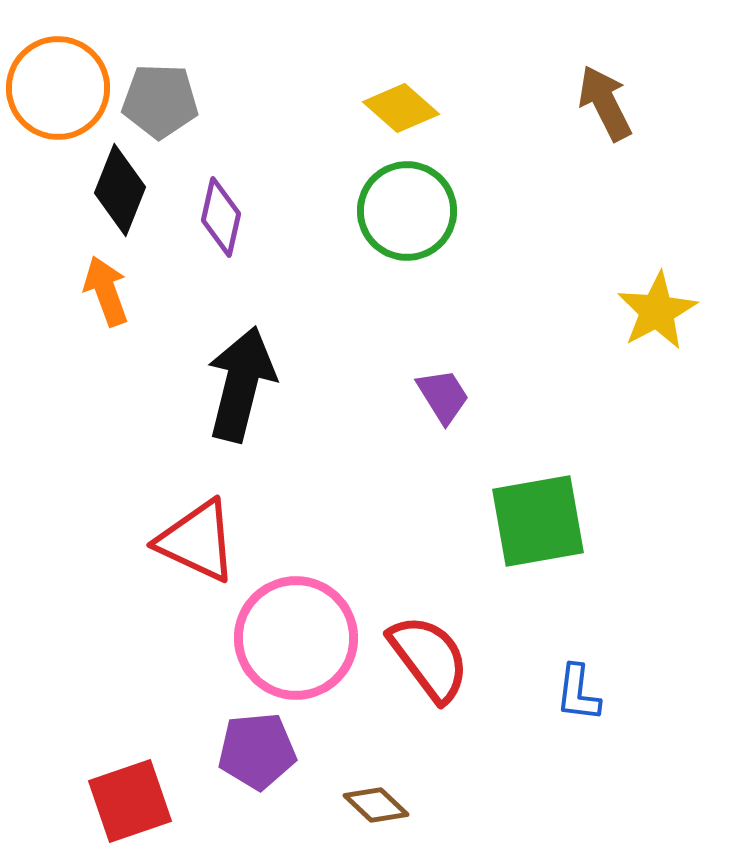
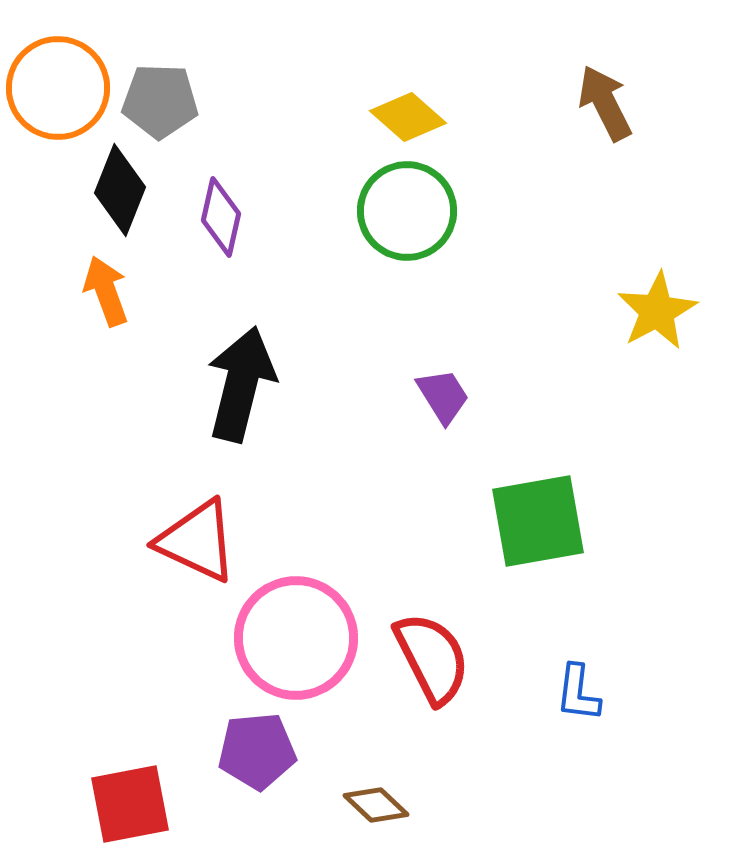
yellow diamond: moved 7 px right, 9 px down
red semicircle: moved 3 px right; rotated 10 degrees clockwise
red square: moved 3 px down; rotated 8 degrees clockwise
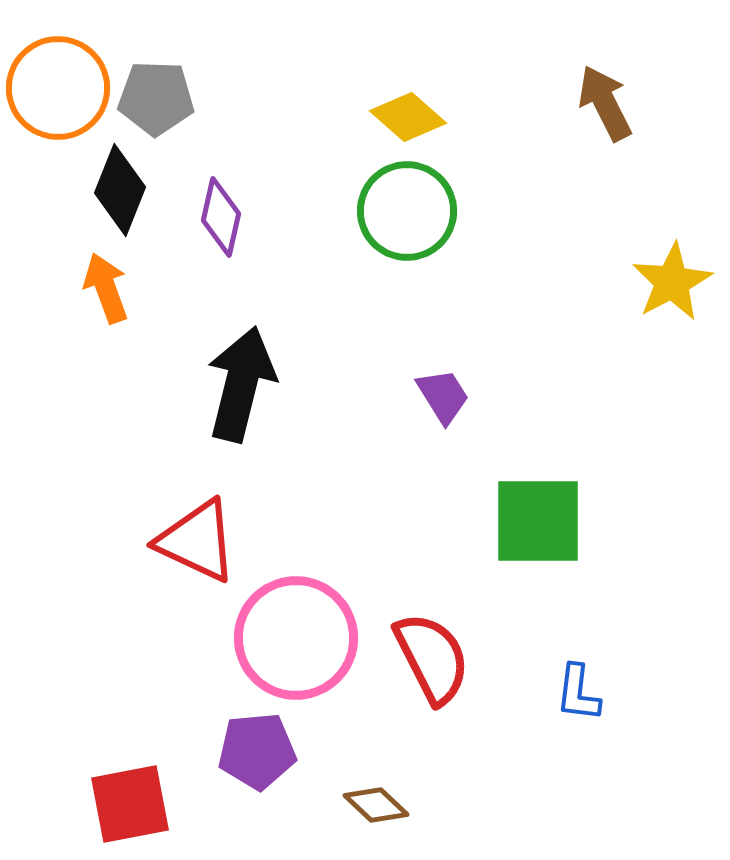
gray pentagon: moved 4 px left, 3 px up
orange arrow: moved 3 px up
yellow star: moved 15 px right, 29 px up
green square: rotated 10 degrees clockwise
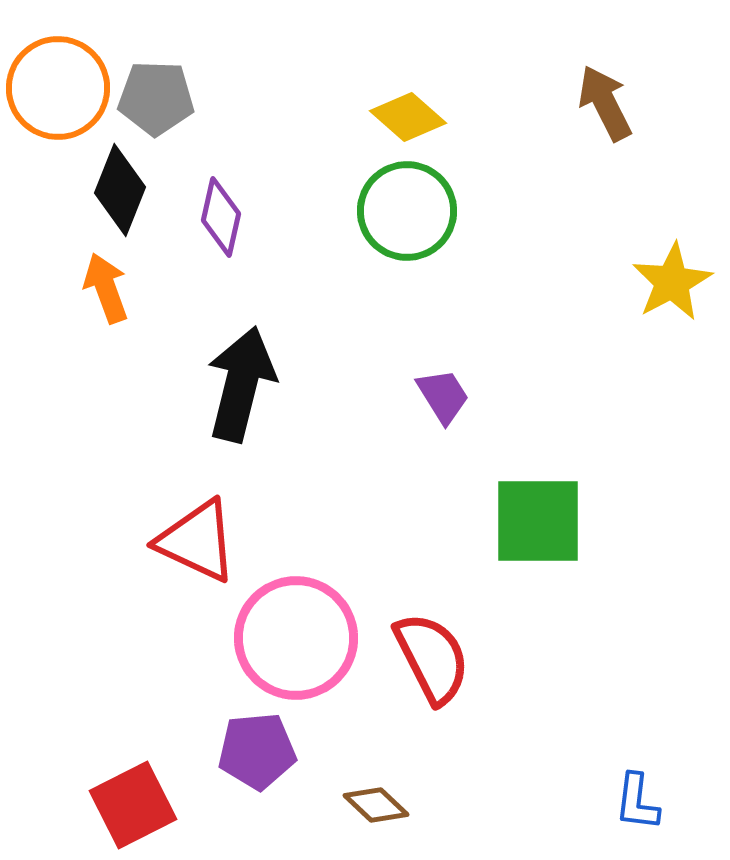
blue L-shape: moved 59 px right, 109 px down
red square: moved 3 px right, 1 px down; rotated 16 degrees counterclockwise
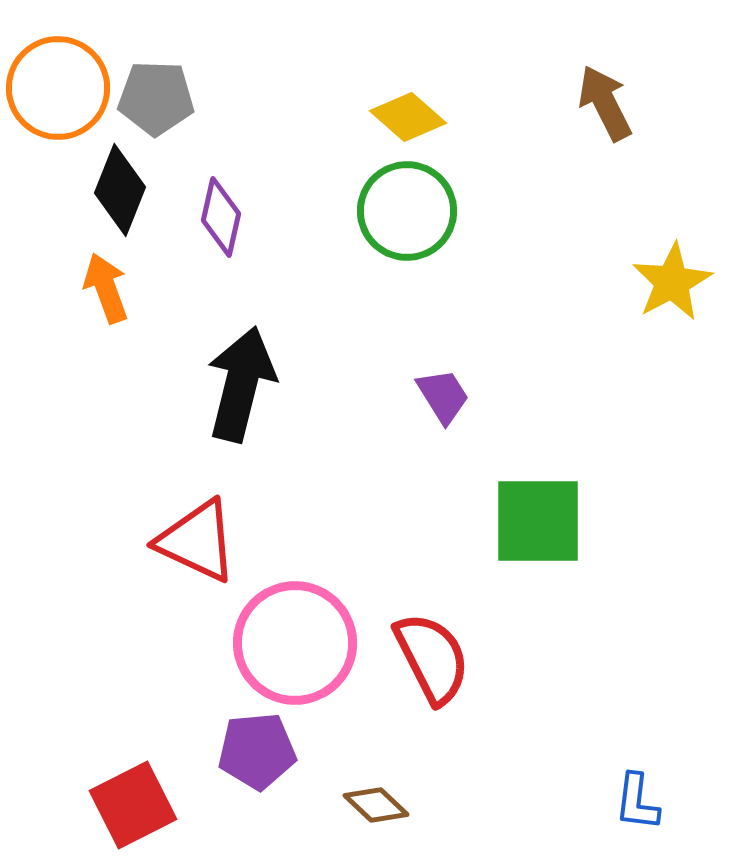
pink circle: moved 1 px left, 5 px down
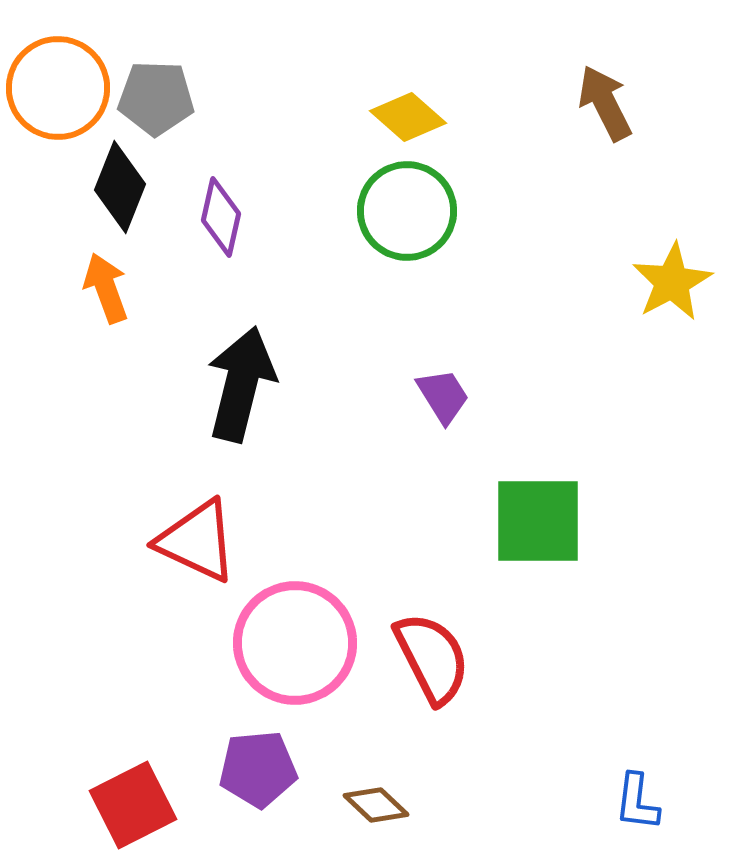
black diamond: moved 3 px up
purple pentagon: moved 1 px right, 18 px down
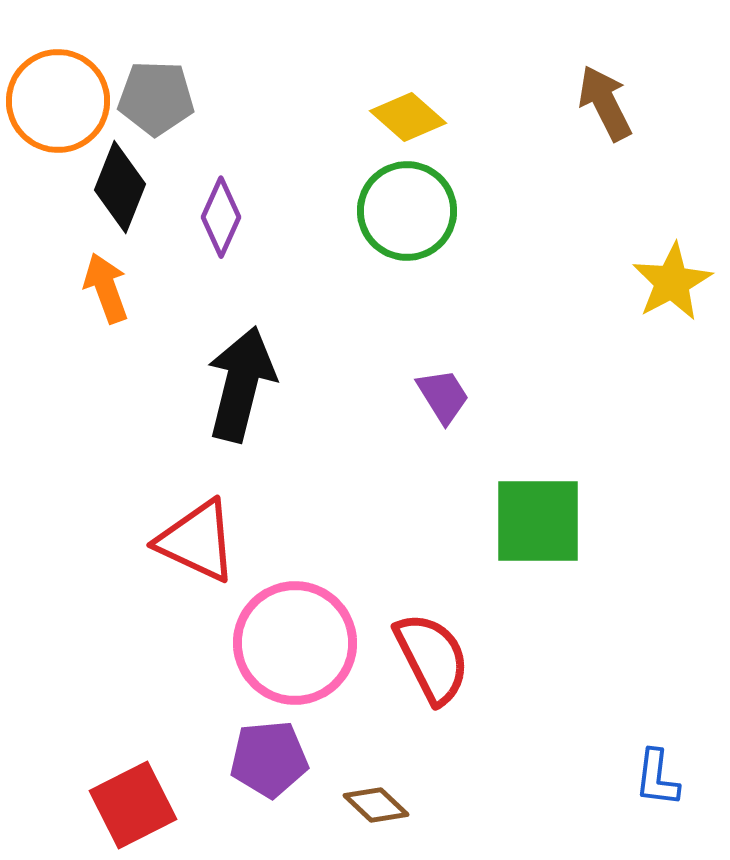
orange circle: moved 13 px down
purple diamond: rotated 12 degrees clockwise
purple pentagon: moved 11 px right, 10 px up
blue L-shape: moved 20 px right, 24 px up
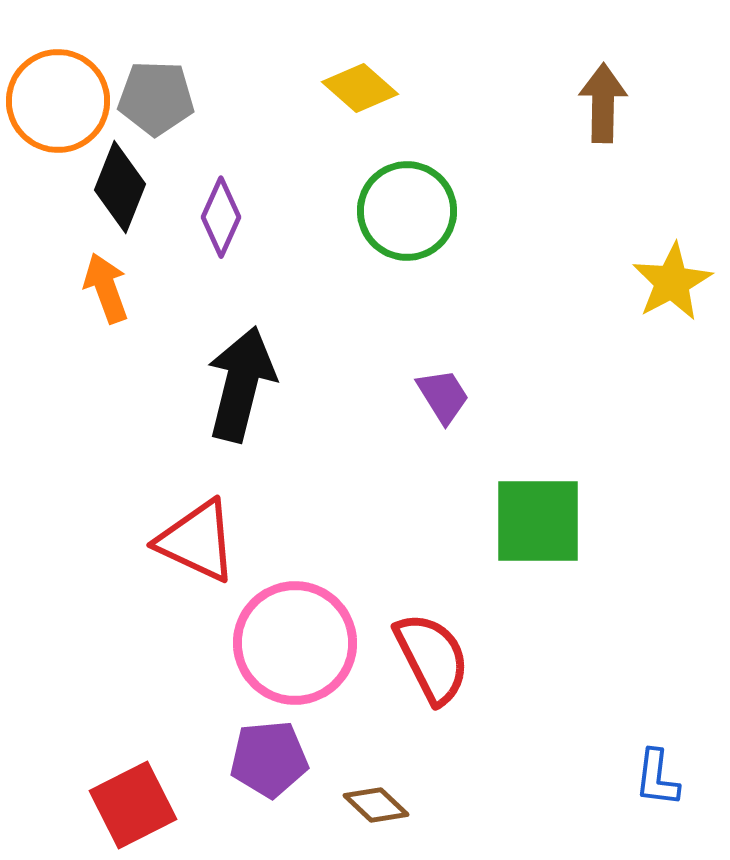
brown arrow: moved 2 px left; rotated 28 degrees clockwise
yellow diamond: moved 48 px left, 29 px up
